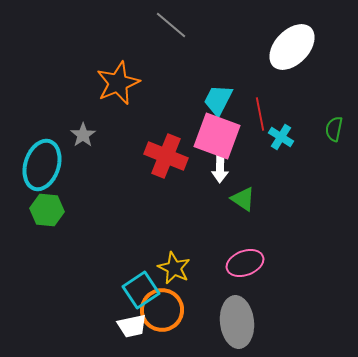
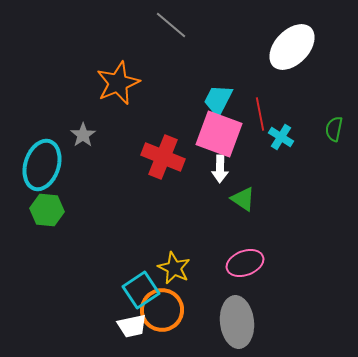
pink square: moved 2 px right, 2 px up
red cross: moved 3 px left, 1 px down
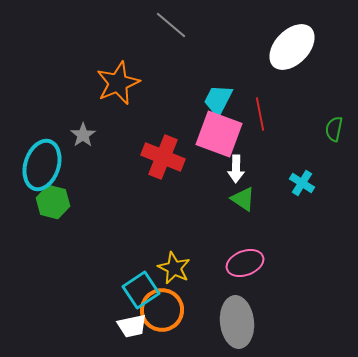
cyan cross: moved 21 px right, 46 px down
white arrow: moved 16 px right
green hexagon: moved 6 px right, 8 px up; rotated 8 degrees clockwise
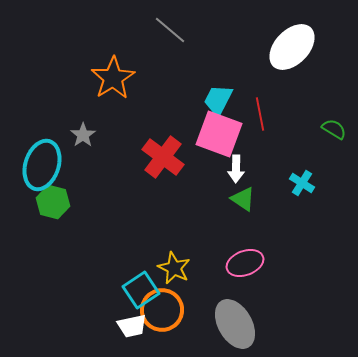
gray line: moved 1 px left, 5 px down
orange star: moved 5 px left, 5 px up; rotated 9 degrees counterclockwise
green semicircle: rotated 110 degrees clockwise
red cross: rotated 15 degrees clockwise
gray ellipse: moved 2 px left, 2 px down; rotated 24 degrees counterclockwise
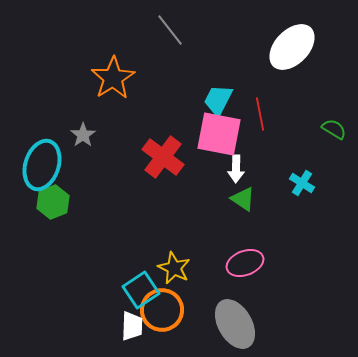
gray line: rotated 12 degrees clockwise
pink square: rotated 9 degrees counterclockwise
green hexagon: rotated 24 degrees clockwise
white trapezoid: rotated 76 degrees counterclockwise
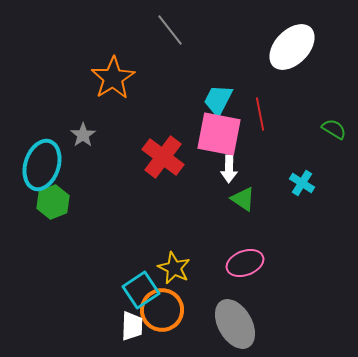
white arrow: moved 7 px left
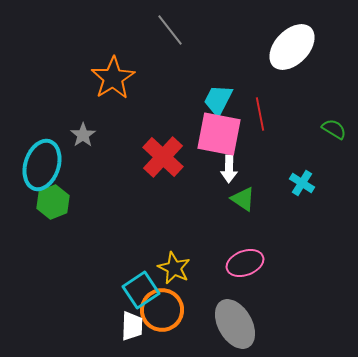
red cross: rotated 6 degrees clockwise
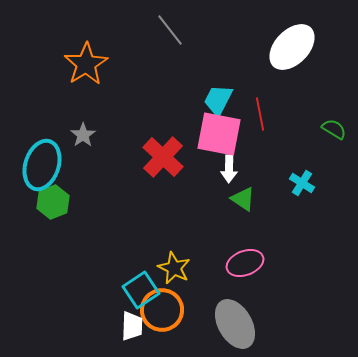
orange star: moved 27 px left, 14 px up
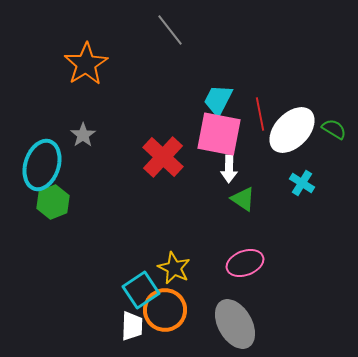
white ellipse: moved 83 px down
orange circle: moved 3 px right
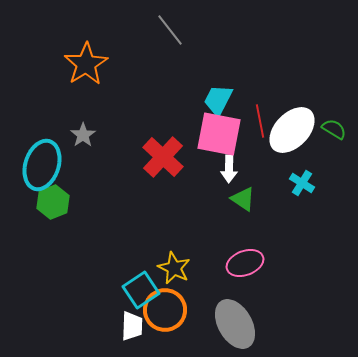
red line: moved 7 px down
